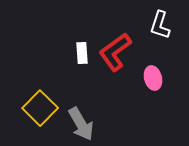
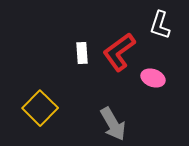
red L-shape: moved 4 px right
pink ellipse: rotated 55 degrees counterclockwise
gray arrow: moved 32 px right
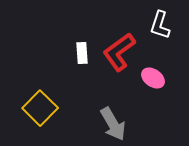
pink ellipse: rotated 15 degrees clockwise
